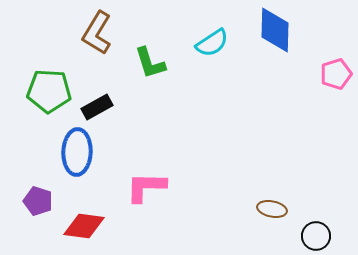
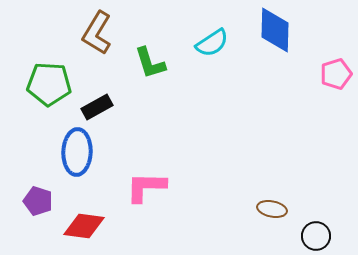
green pentagon: moved 7 px up
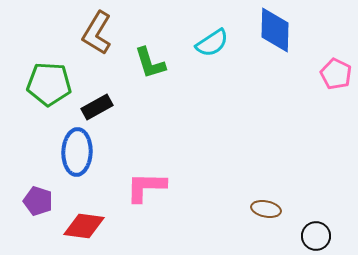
pink pentagon: rotated 28 degrees counterclockwise
brown ellipse: moved 6 px left
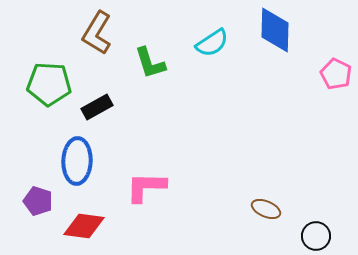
blue ellipse: moved 9 px down
brown ellipse: rotated 12 degrees clockwise
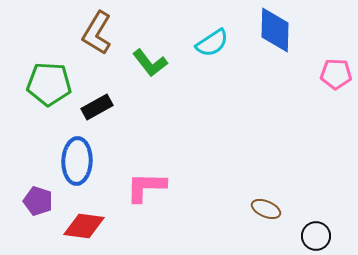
green L-shape: rotated 21 degrees counterclockwise
pink pentagon: rotated 24 degrees counterclockwise
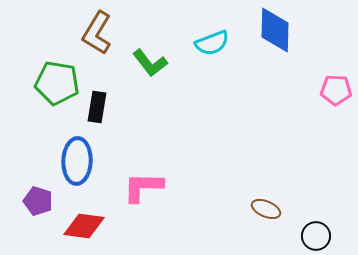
cyan semicircle: rotated 12 degrees clockwise
pink pentagon: moved 16 px down
green pentagon: moved 8 px right, 1 px up; rotated 6 degrees clockwise
black rectangle: rotated 52 degrees counterclockwise
pink L-shape: moved 3 px left
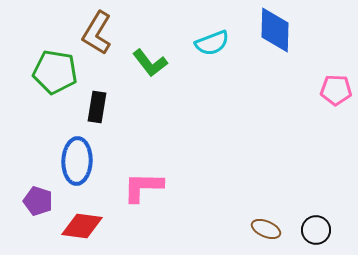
green pentagon: moved 2 px left, 11 px up
brown ellipse: moved 20 px down
red diamond: moved 2 px left
black circle: moved 6 px up
